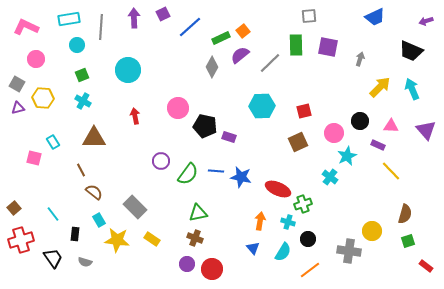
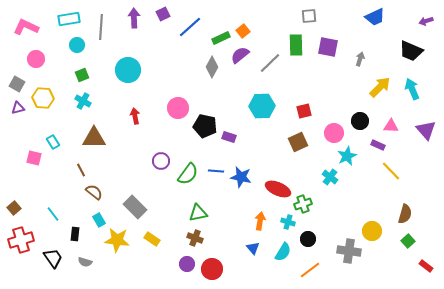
green square at (408, 241): rotated 24 degrees counterclockwise
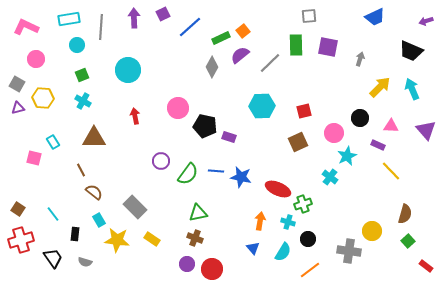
black circle at (360, 121): moved 3 px up
brown square at (14, 208): moved 4 px right, 1 px down; rotated 16 degrees counterclockwise
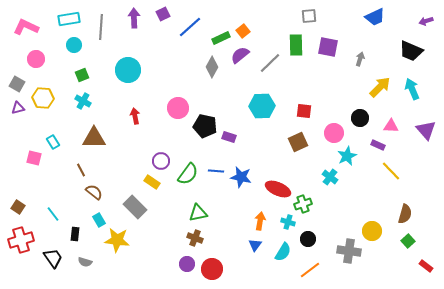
cyan circle at (77, 45): moved 3 px left
red square at (304, 111): rotated 21 degrees clockwise
brown square at (18, 209): moved 2 px up
yellow rectangle at (152, 239): moved 57 px up
blue triangle at (253, 248): moved 2 px right, 3 px up; rotated 16 degrees clockwise
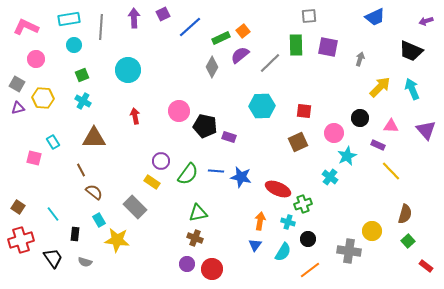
pink circle at (178, 108): moved 1 px right, 3 px down
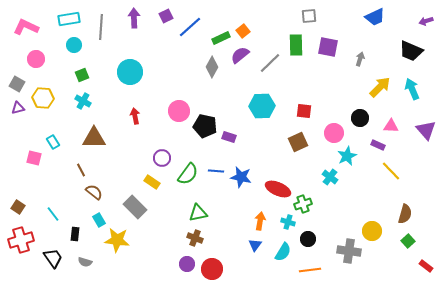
purple square at (163, 14): moved 3 px right, 2 px down
cyan circle at (128, 70): moved 2 px right, 2 px down
purple circle at (161, 161): moved 1 px right, 3 px up
orange line at (310, 270): rotated 30 degrees clockwise
